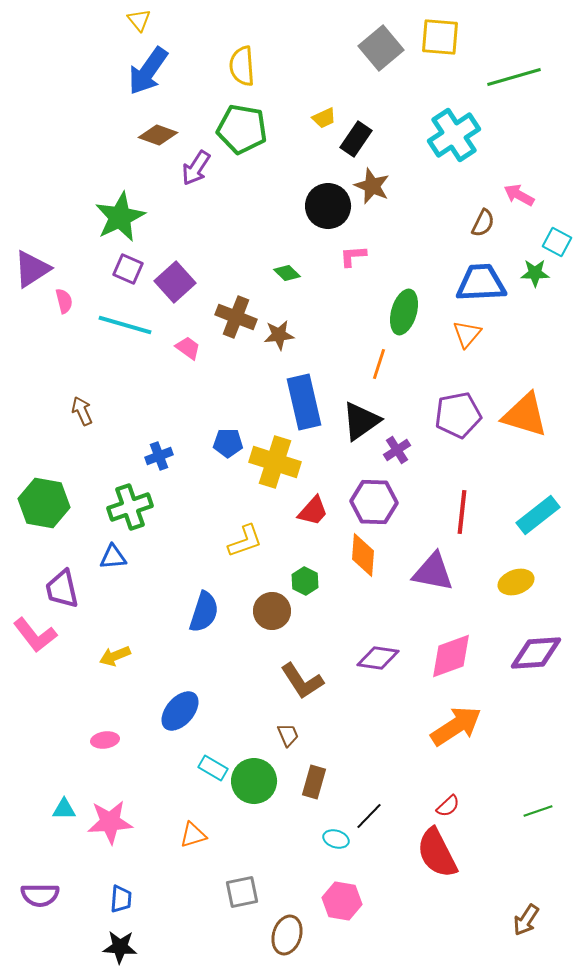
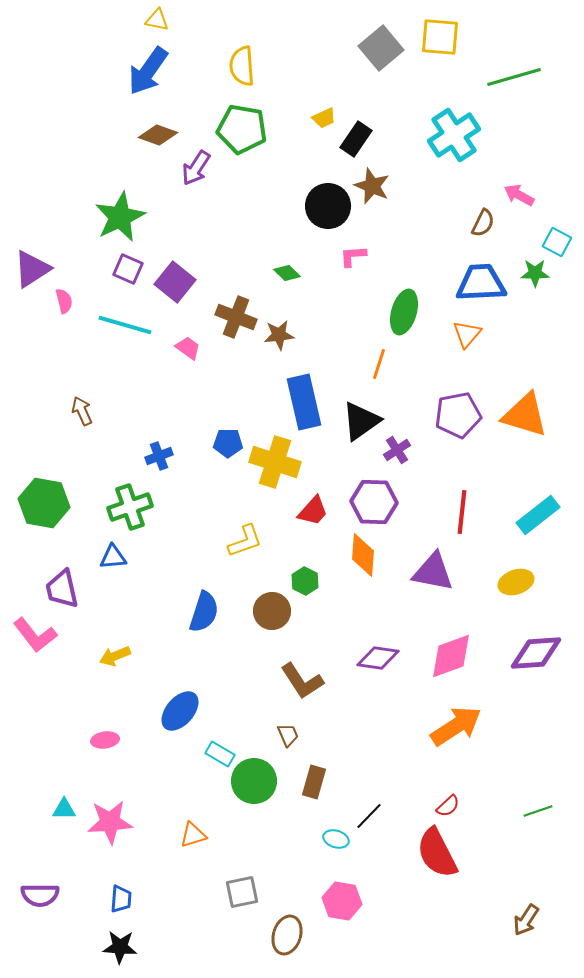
yellow triangle at (139, 20): moved 18 px right; rotated 40 degrees counterclockwise
purple square at (175, 282): rotated 9 degrees counterclockwise
cyan rectangle at (213, 768): moved 7 px right, 14 px up
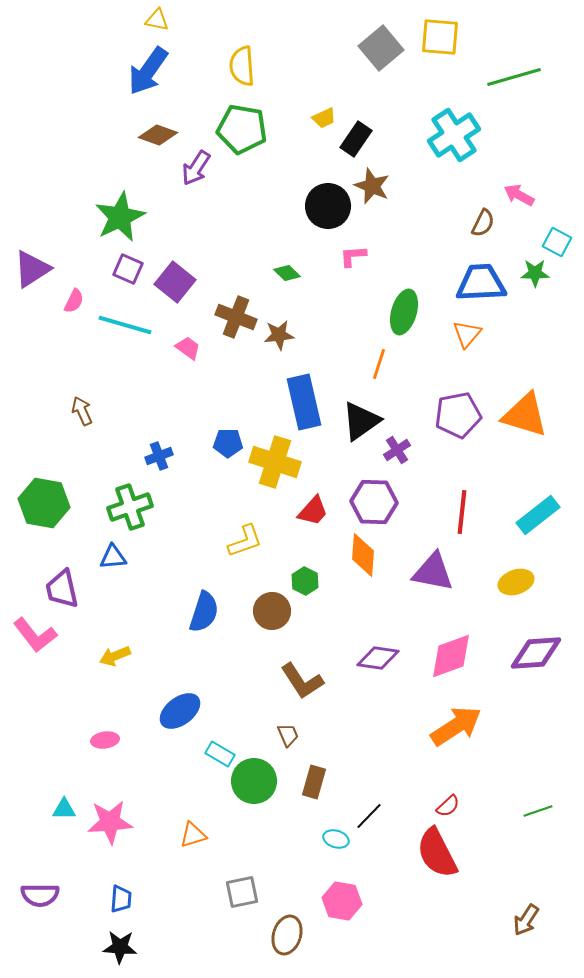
pink semicircle at (64, 301): moved 10 px right; rotated 40 degrees clockwise
blue ellipse at (180, 711): rotated 12 degrees clockwise
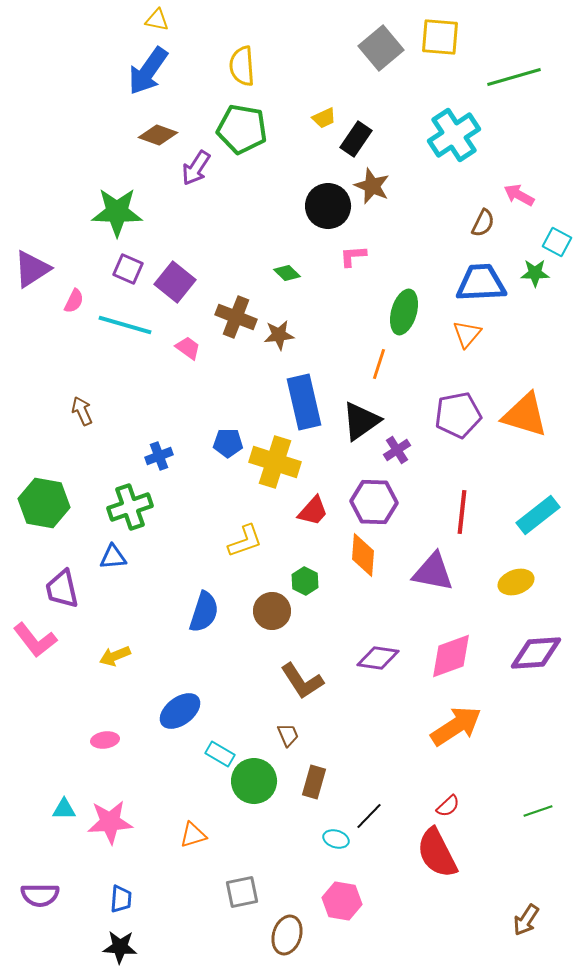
green star at (120, 217): moved 3 px left, 5 px up; rotated 27 degrees clockwise
pink L-shape at (35, 635): moved 5 px down
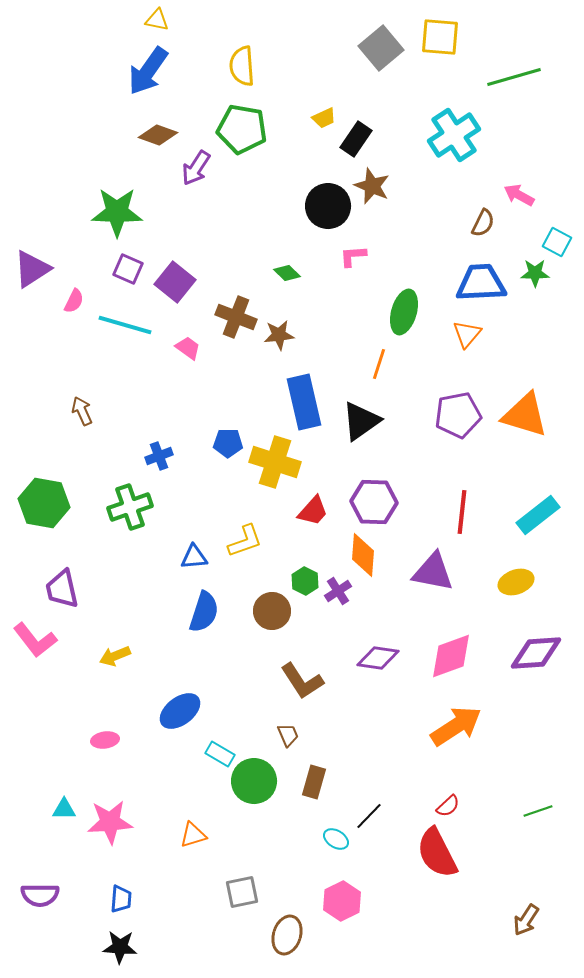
purple cross at (397, 450): moved 59 px left, 141 px down
blue triangle at (113, 557): moved 81 px right
cyan ellipse at (336, 839): rotated 15 degrees clockwise
pink hexagon at (342, 901): rotated 24 degrees clockwise
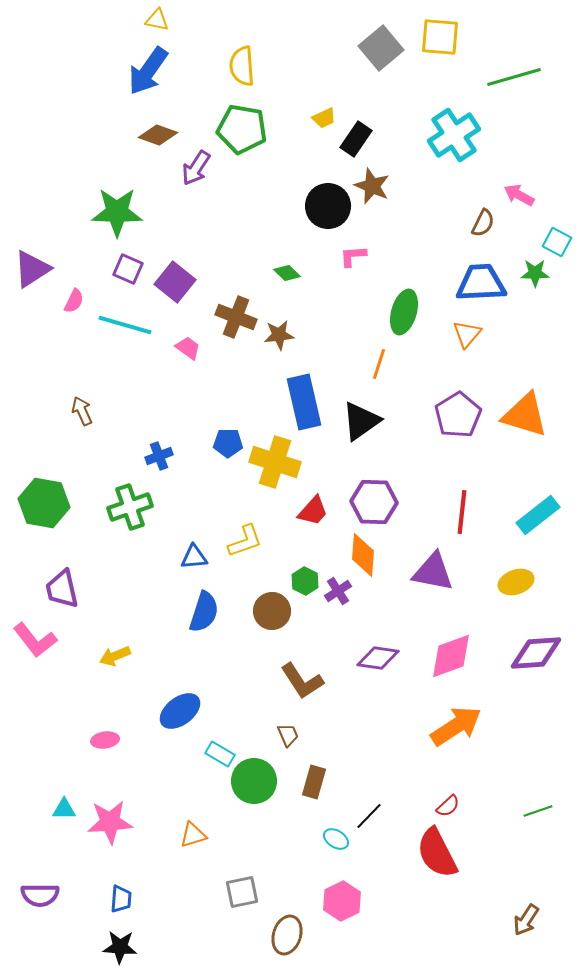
purple pentagon at (458, 415): rotated 21 degrees counterclockwise
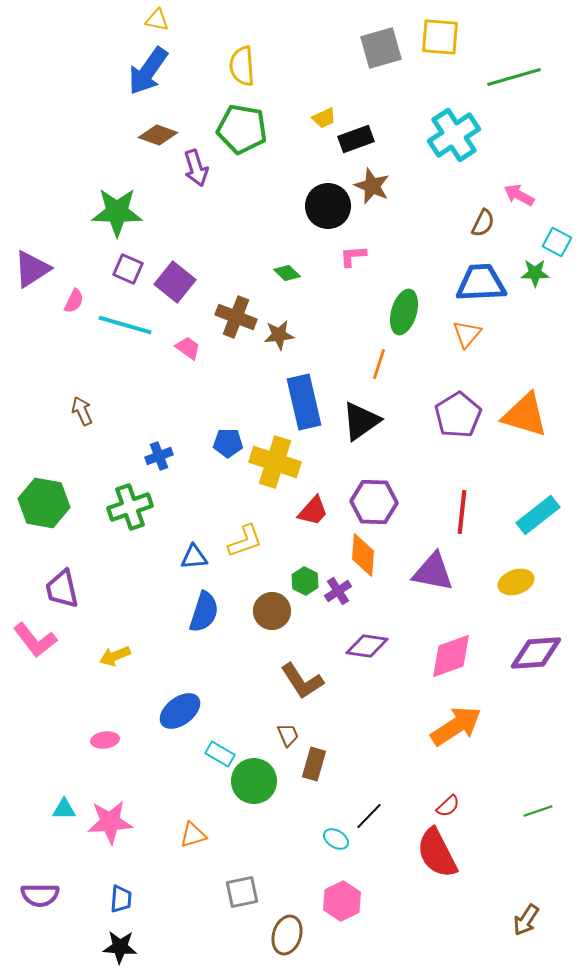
gray square at (381, 48): rotated 24 degrees clockwise
black rectangle at (356, 139): rotated 36 degrees clockwise
purple arrow at (196, 168): rotated 51 degrees counterclockwise
purple diamond at (378, 658): moved 11 px left, 12 px up
brown rectangle at (314, 782): moved 18 px up
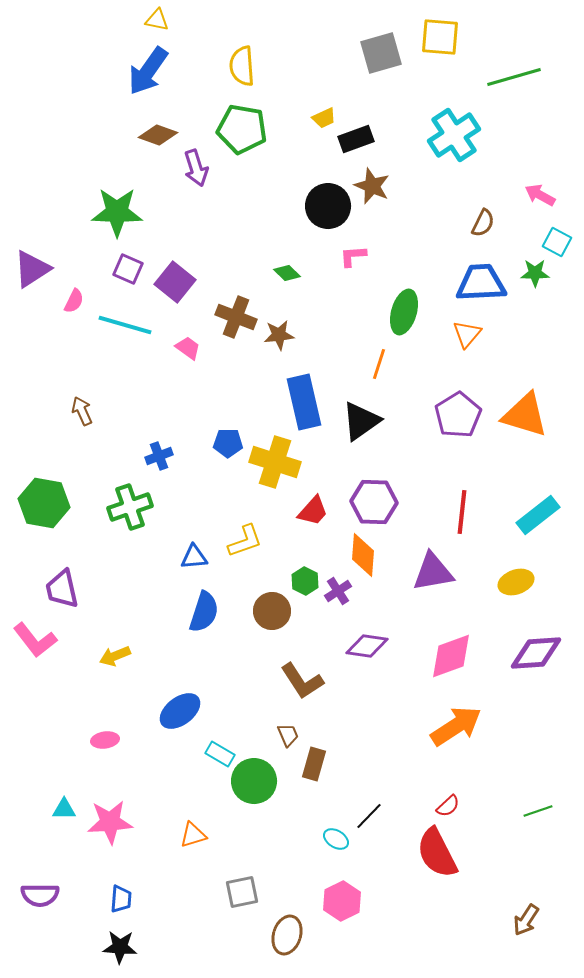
gray square at (381, 48): moved 5 px down
pink arrow at (519, 195): moved 21 px right
purple triangle at (433, 572): rotated 21 degrees counterclockwise
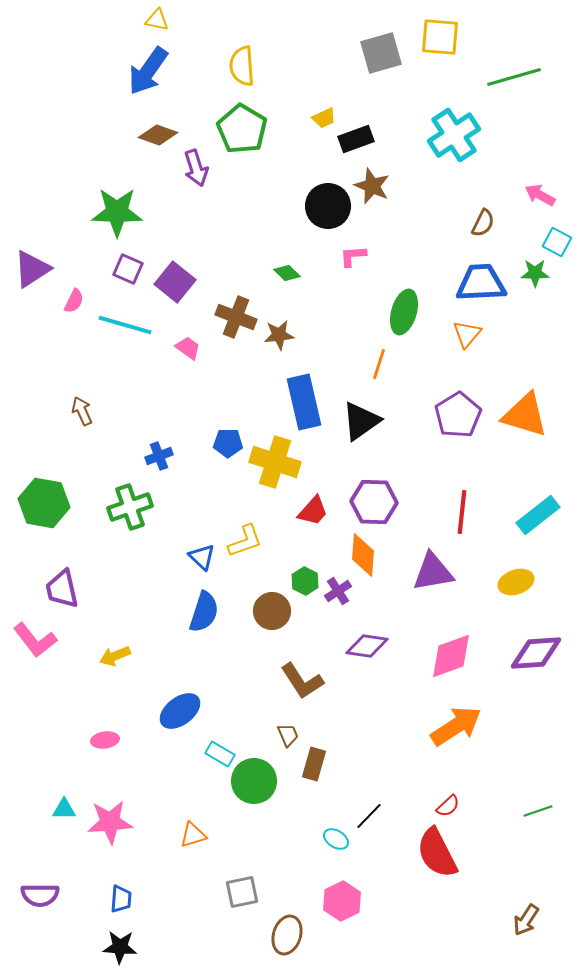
green pentagon at (242, 129): rotated 21 degrees clockwise
blue triangle at (194, 557): moved 8 px right; rotated 48 degrees clockwise
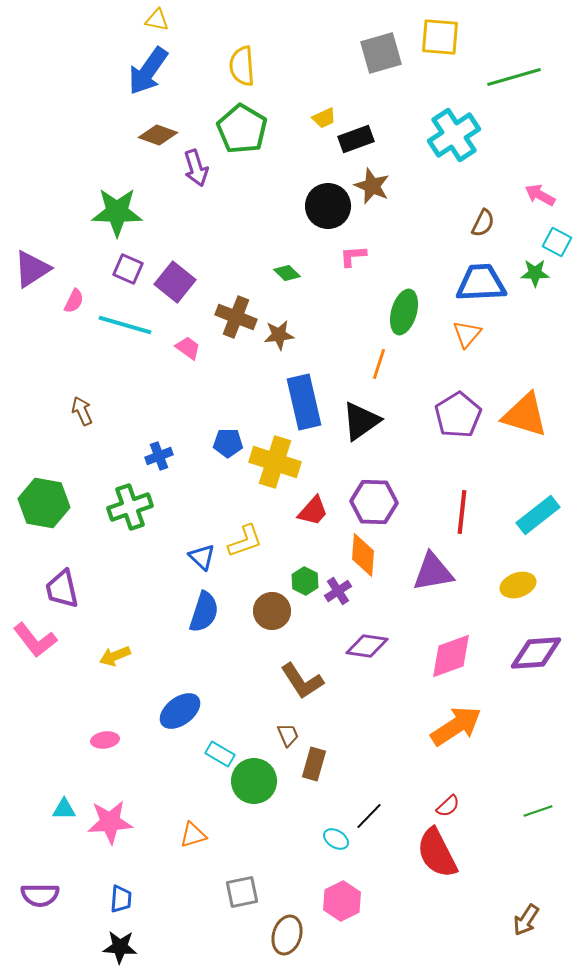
yellow ellipse at (516, 582): moved 2 px right, 3 px down
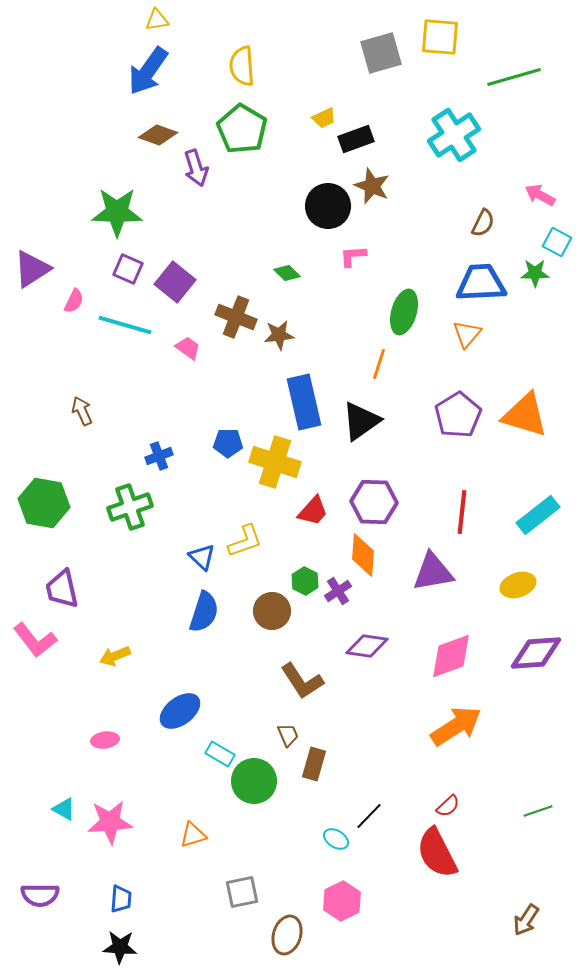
yellow triangle at (157, 20): rotated 20 degrees counterclockwise
cyan triangle at (64, 809): rotated 30 degrees clockwise
